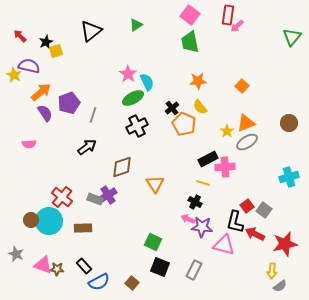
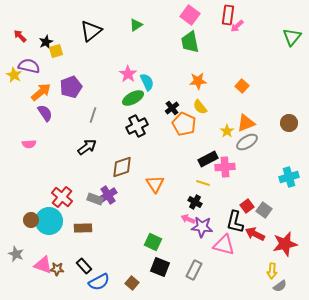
purple pentagon at (69, 103): moved 2 px right, 16 px up
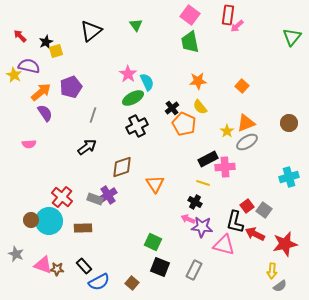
green triangle at (136, 25): rotated 32 degrees counterclockwise
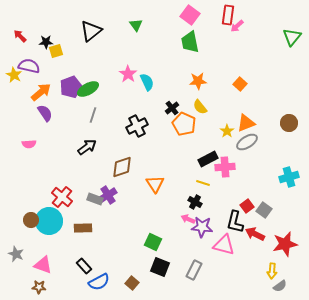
black star at (46, 42): rotated 24 degrees clockwise
orange square at (242, 86): moved 2 px left, 2 px up
green ellipse at (133, 98): moved 45 px left, 9 px up
brown star at (57, 269): moved 18 px left, 18 px down
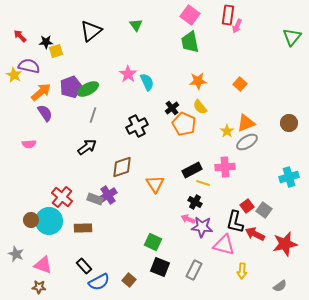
pink arrow at (237, 26): rotated 24 degrees counterclockwise
black rectangle at (208, 159): moved 16 px left, 11 px down
yellow arrow at (272, 271): moved 30 px left
brown square at (132, 283): moved 3 px left, 3 px up
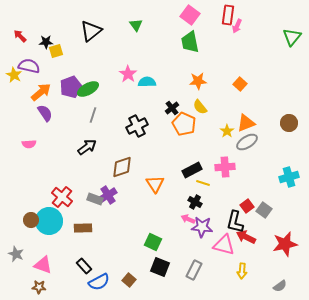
cyan semicircle at (147, 82): rotated 66 degrees counterclockwise
red arrow at (255, 234): moved 9 px left, 3 px down
